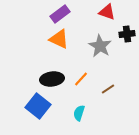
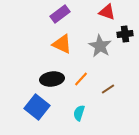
black cross: moved 2 px left
orange triangle: moved 3 px right, 5 px down
blue square: moved 1 px left, 1 px down
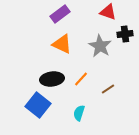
red triangle: moved 1 px right
blue square: moved 1 px right, 2 px up
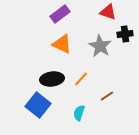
brown line: moved 1 px left, 7 px down
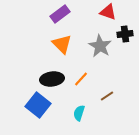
orange triangle: rotated 20 degrees clockwise
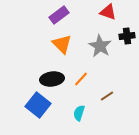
purple rectangle: moved 1 px left, 1 px down
black cross: moved 2 px right, 2 px down
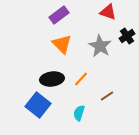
black cross: rotated 28 degrees counterclockwise
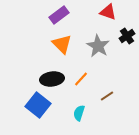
gray star: moved 2 px left
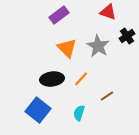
orange triangle: moved 5 px right, 4 px down
blue square: moved 5 px down
